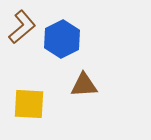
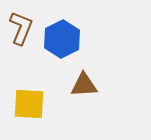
brown L-shape: moved 1 px left, 1 px down; rotated 28 degrees counterclockwise
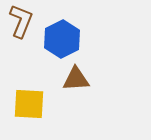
brown L-shape: moved 7 px up
brown triangle: moved 8 px left, 6 px up
